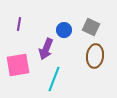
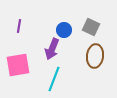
purple line: moved 2 px down
purple arrow: moved 6 px right
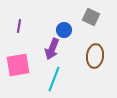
gray square: moved 10 px up
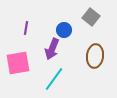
gray square: rotated 12 degrees clockwise
purple line: moved 7 px right, 2 px down
pink square: moved 2 px up
cyan line: rotated 15 degrees clockwise
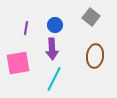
blue circle: moved 9 px left, 5 px up
purple arrow: rotated 25 degrees counterclockwise
cyan line: rotated 10 degrees counterclockwise
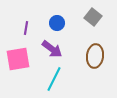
gray square: moved 2 px right
blue circle: moved 2 px right, 2 px up
purple arrow: rotated 50 degrees counterclockwise
pink square: moved 4 px up
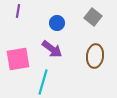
purple line: moved 8 px left, 17 px up
cyan line: moved 11 px left, 3 px down; rotated 10 degrees counterclockwise
